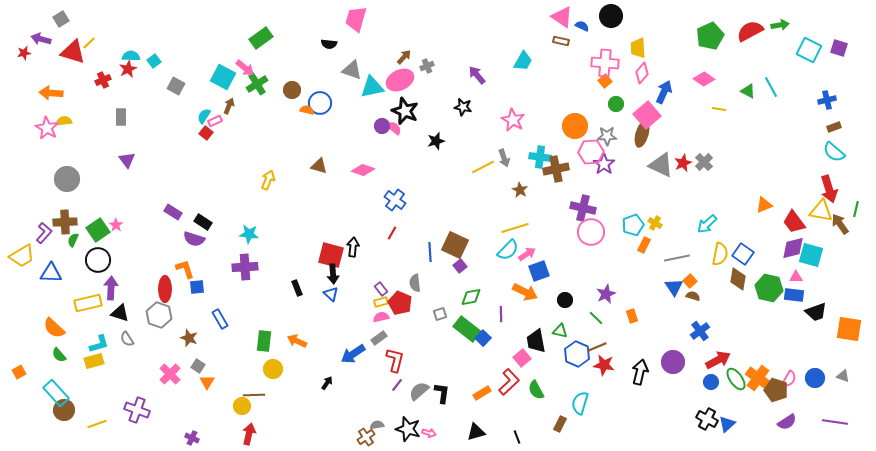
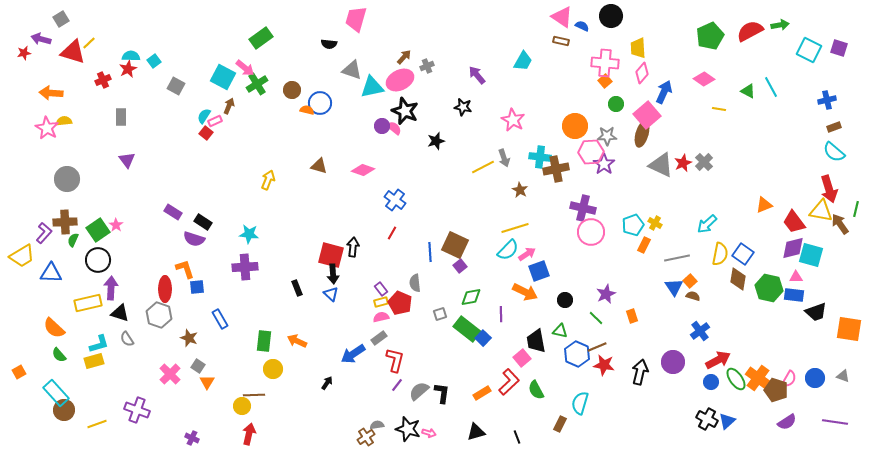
blue triangle at (727, 424): moved 3 px up
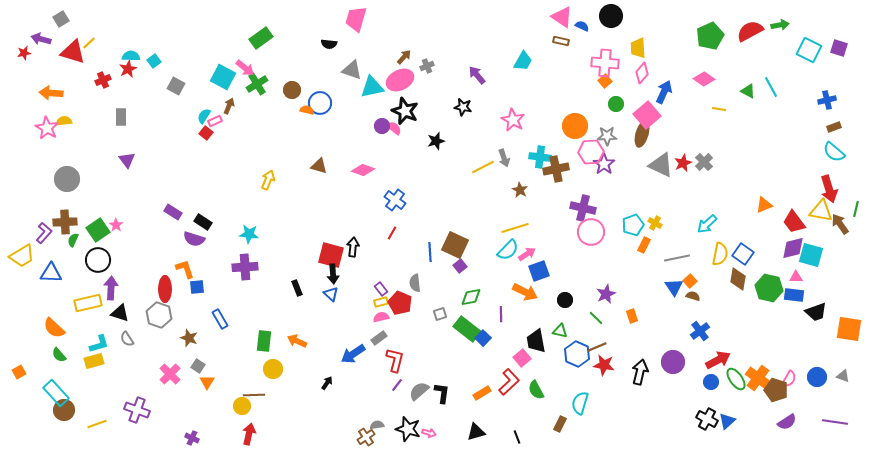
blue circle at (815, 378): moved 2 px right, 1 px up
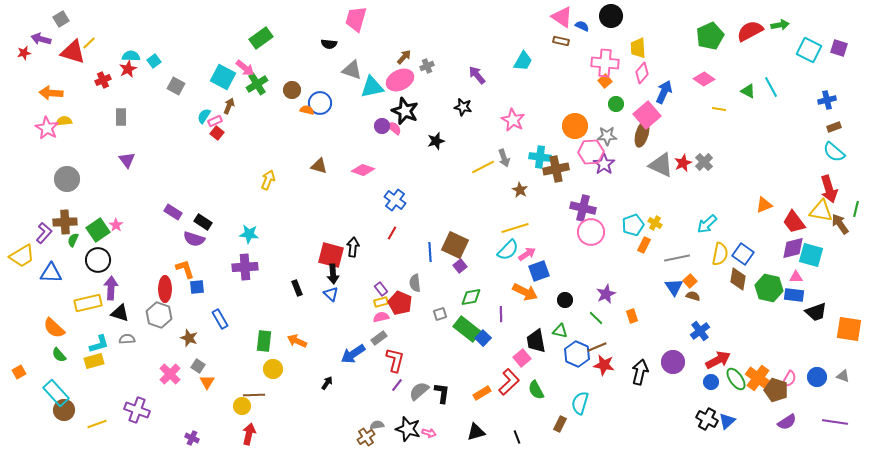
red square at (206, 133): moved 11 px right
gray semicircle at (127, 339): rotated 119 degrees clockwise
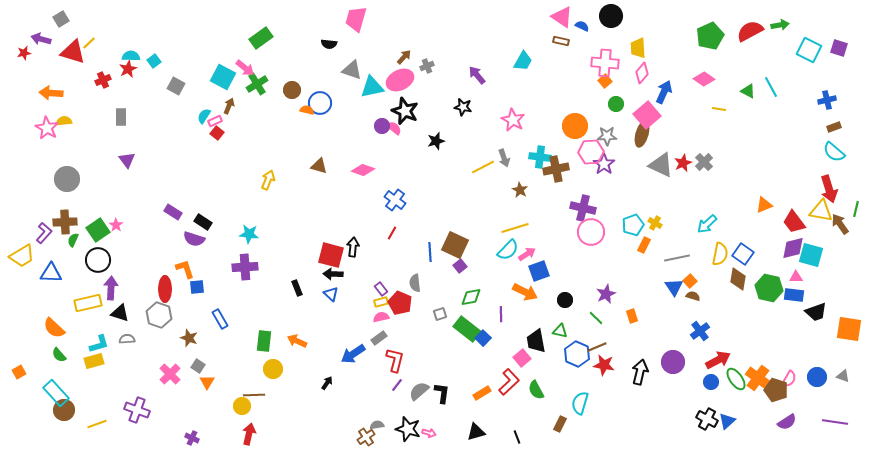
black arrow at (333, 274): rotated 96 degrees clockwise
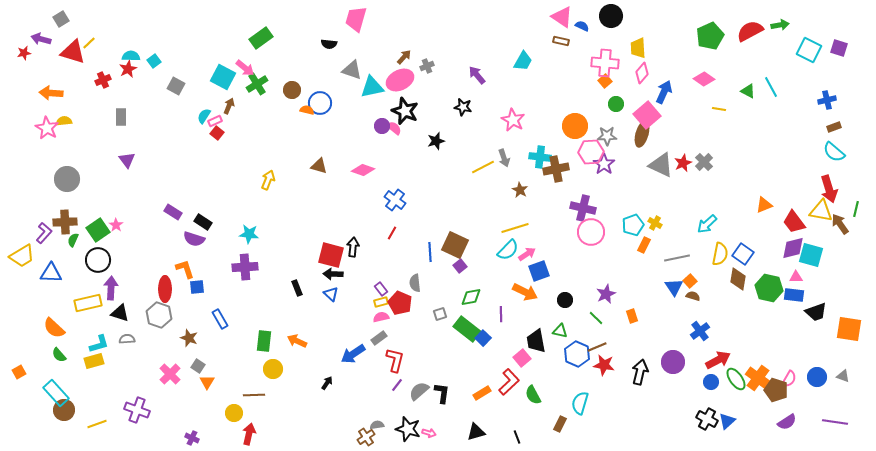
green semicircle at (536, 390): moved 3 px left, 5 px down
yellow circle at (242, 406): moved 8 px left, 7 px down
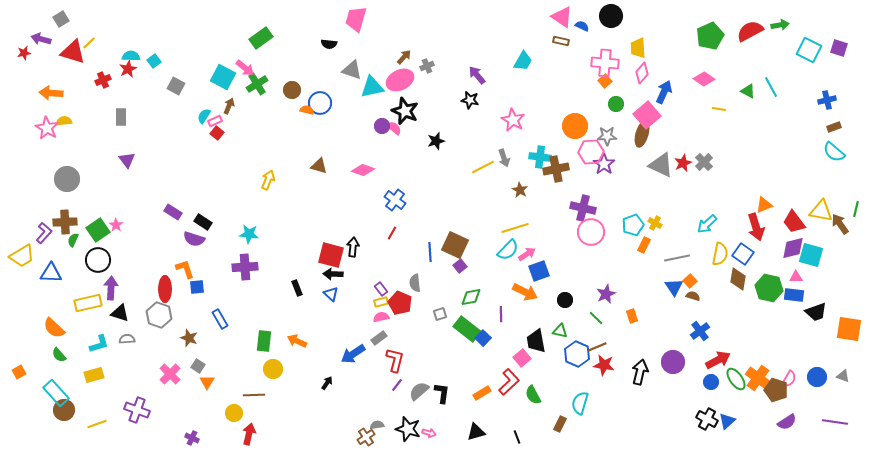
black star at (463, 107): moved 7 px right, 7 px up
red arrow at (829, 189): moved 73 px left, 38 px down
yellow rectangle at (94, 361): moved 14 px down
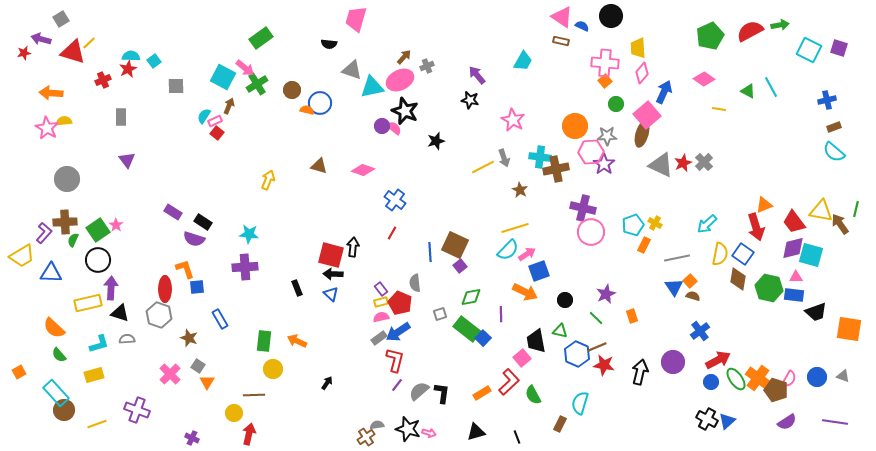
gray square at (176, 86): rotated 30 degrees counterclockwise
blue arrow at (353, 354): moved 45 px right, 22 px up
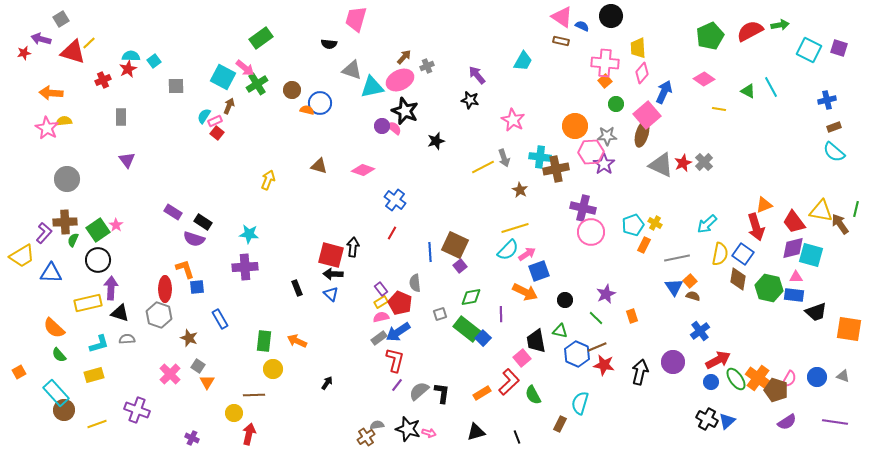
yellow rectangle at (381, 302): rotated 16 degrees counterclockwise
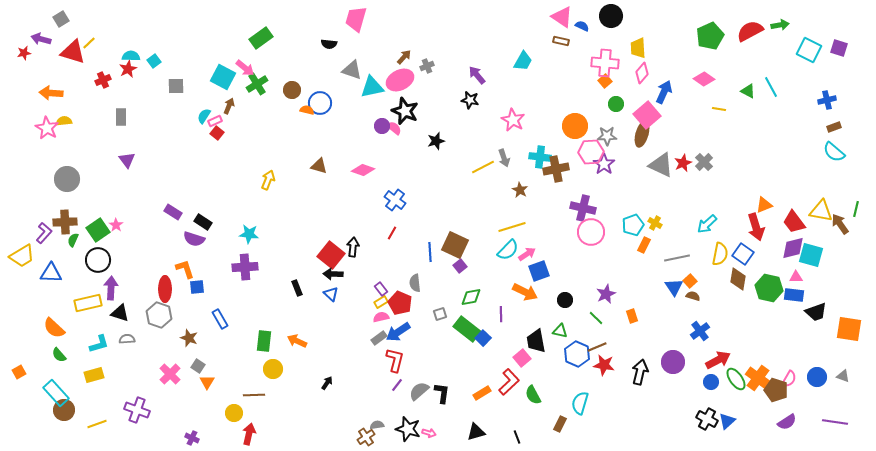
yellow line at (515, 228): moved 3 px left, 1 px up
red square at (331, 255): rotated 24 degrees clockwise
